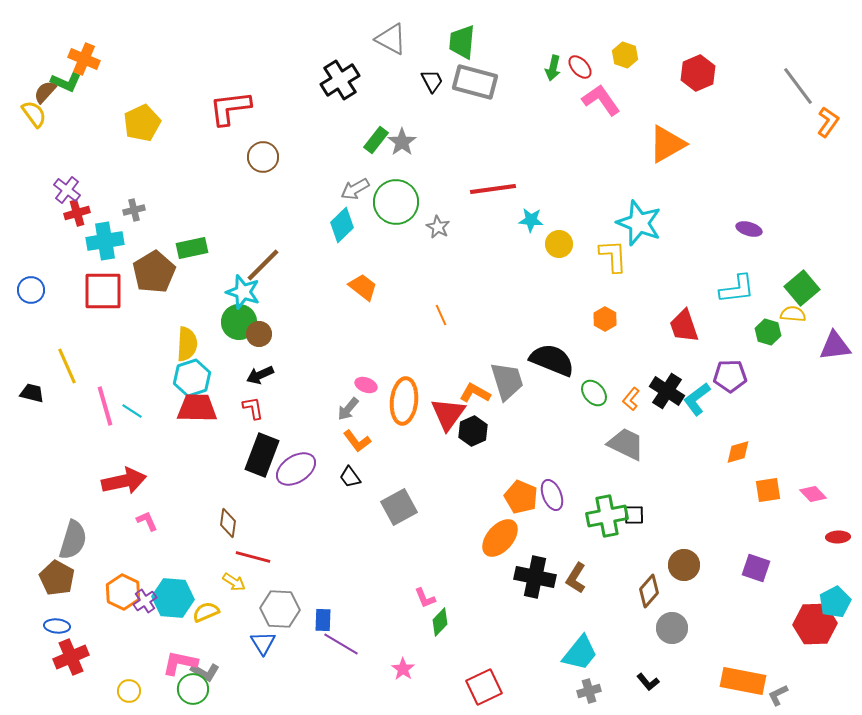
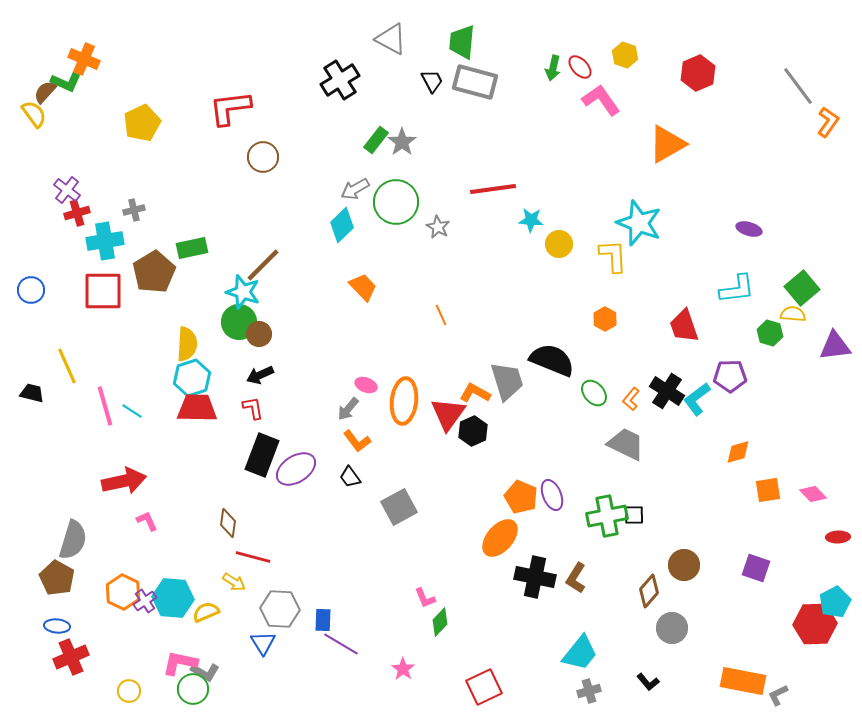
orange trapezoid at (363, 287): rotated 8 degrees clockwise
green hexagon at (768, 332): moved 2 px right, 1 px down
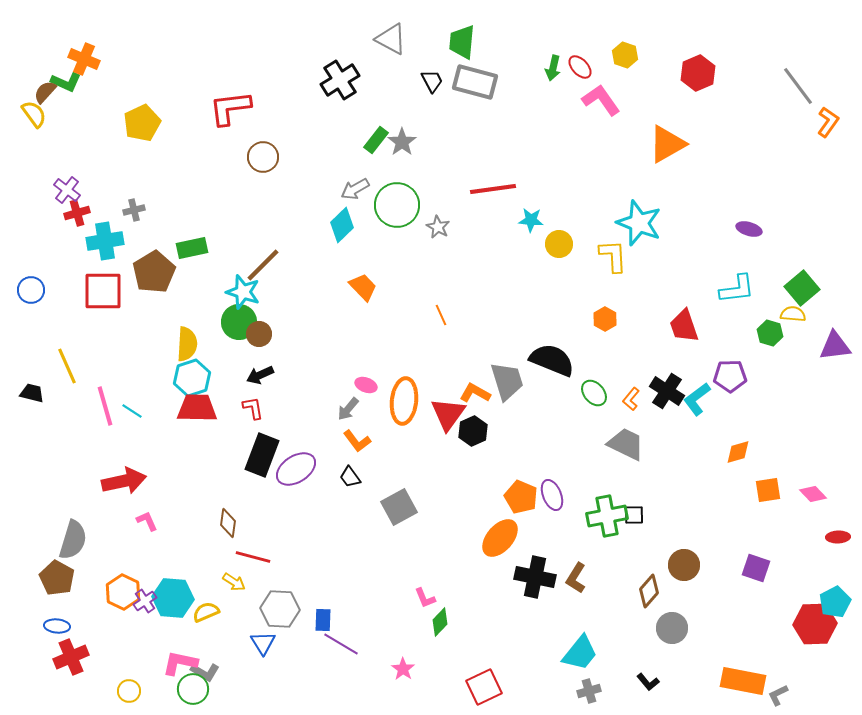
green circle at (396, 202): moved 1 px right, 3 px down
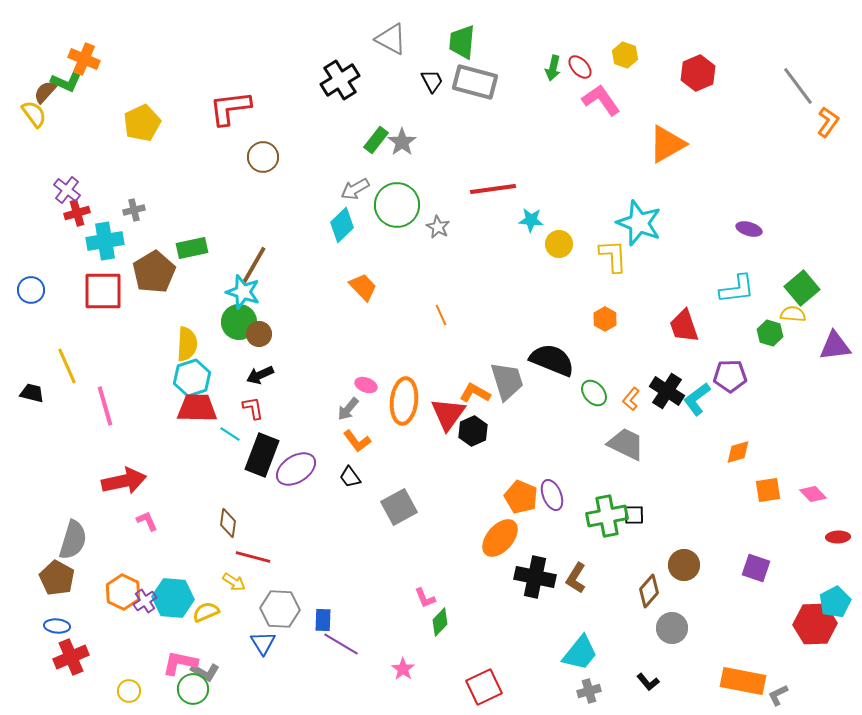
brown line at (263, 265): moved 9 px left; rotated 15 degrees counterclockwise
cyan line at (132, 411): moved 98 px right, 23 px down
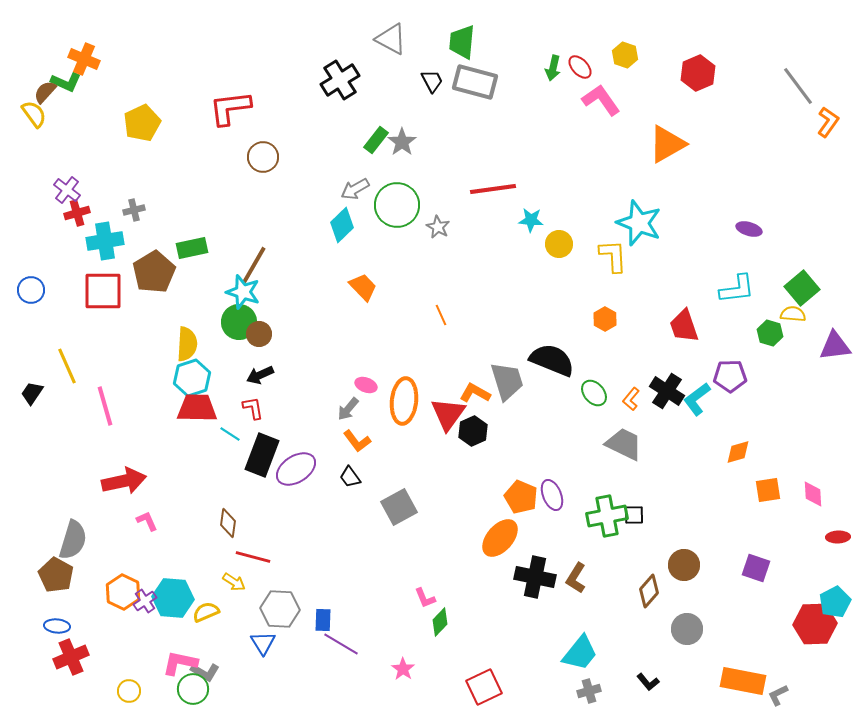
black trapezoid at (32, 393): rotated 70 degrees counterclockwise
gray trapezoid at (626, 444): moved 2 px left
pink diamond at (813, 494): rotated 40 degrees clockwise
brown pentagon at (57, 578): moved 1 px left, 3 px up
gray circle at (672, 628): moved 15 px right, 1 px down
